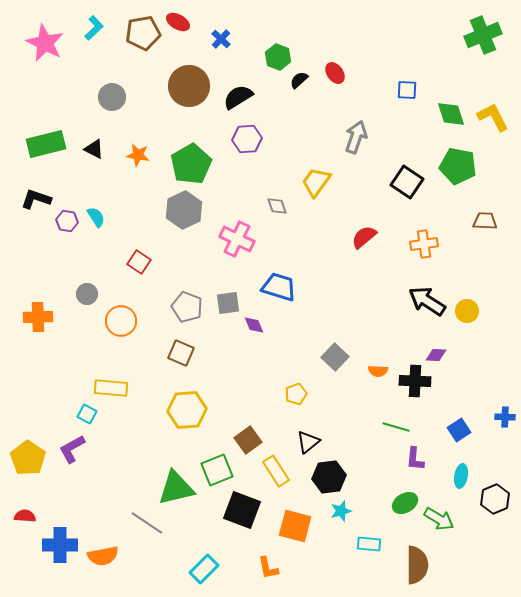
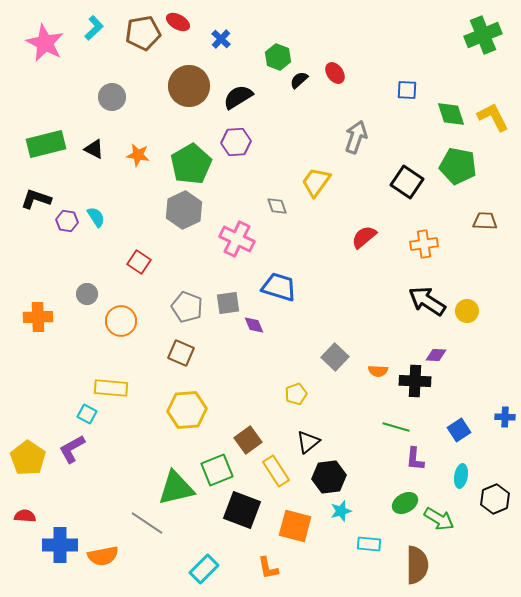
purple hexagon at (247, 139): moved 11 px left, 3 px down
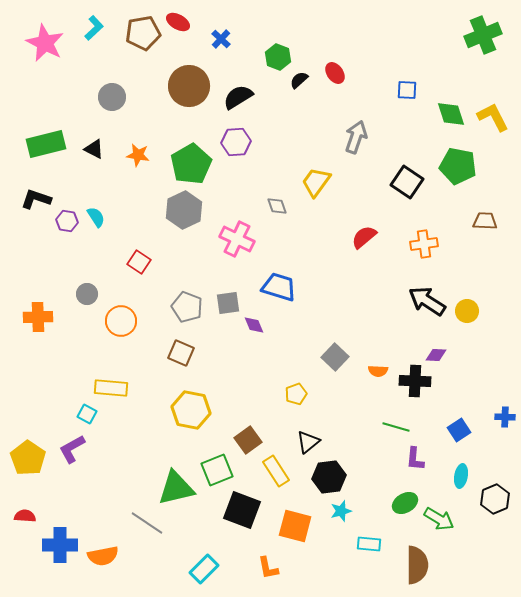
yellow hexagon at (187, 410): moved 4 px right; rotated 15 degrees clockwise
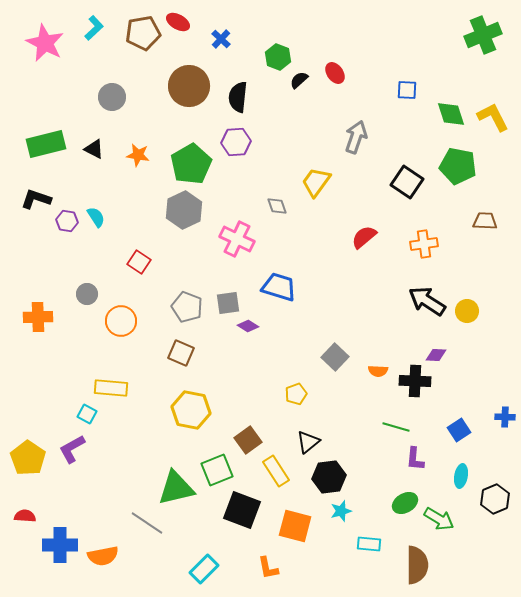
black semicircle at (238, 97): rotated 52 degrees counterclockwise
purple diamond at (254, 325): moved 6 px left, 1 px down; rotated 35 degrees counterclockwise
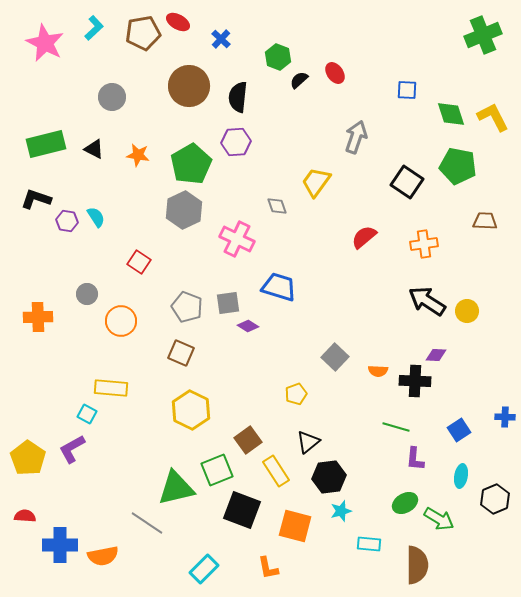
yellow hexagon at (191, 410): rotated 15 degrees clockwise
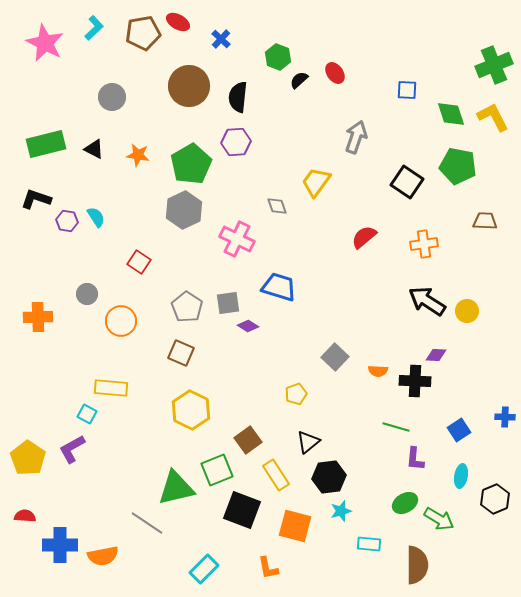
green cross at (483, 35): moved 11 px right, 30 px down
gray pentagon at (187, 307): rotated 12 degrees clockwise
yellow rectangle at (276, 471): moved 4 px down
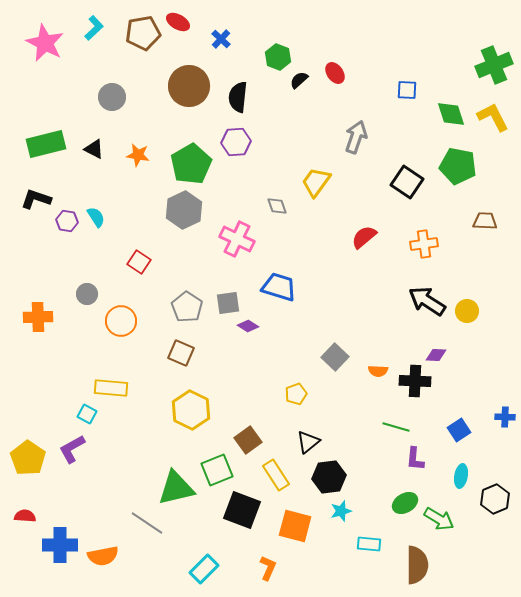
orange L-shape at (268, 568): rotated 145 degrees counterclockwise
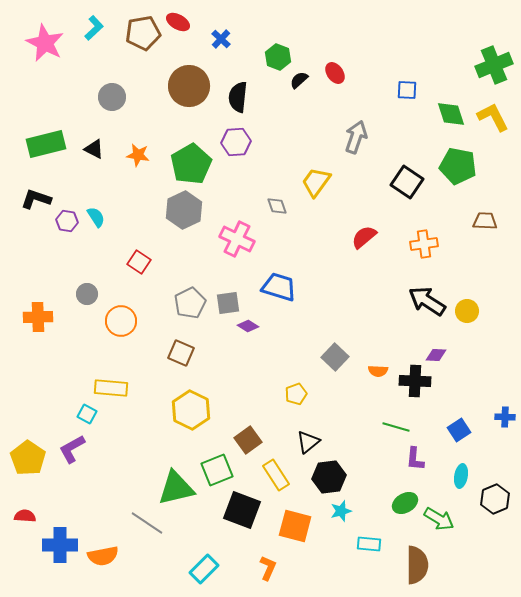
gray pentagon at (187, 307): moved 3 px right, 4 px up; rotated 12 degrees clockwise
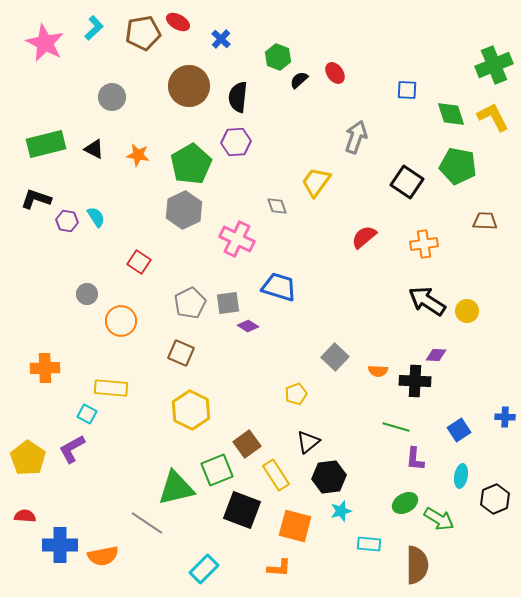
orange cross at (38, 317): moved 7 px right, 51 px down
brown square at (248, 440): moved 1 px left, 4 px down
orange L-shape at (268, 568): moved 11 px right; rotated 70 degrees clockwise
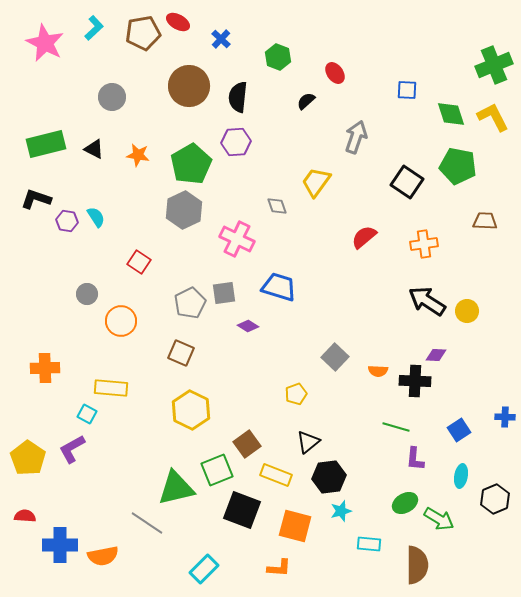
black semicircle at (299, 80): moved 7 px right, 21 px down
gray square at (228, 303): moved 4 px left, 10 px up
yellow rectangle at (276, 475): rotated 36 degrees counterclockwise
